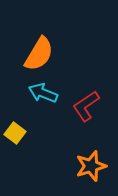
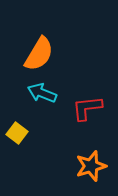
cyan arrow: moved 1 px left
red L-shape: moved 1 px right, 2 px down; rotated 28 degrees clockwise
yellow square: moved 2 px right
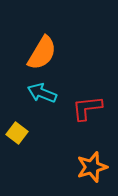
orange semicircle: moved 3 px right, 1 px up
orange star: moved 1 px right, 1 px down
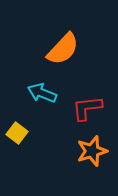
orange semicircle: moved 21 px right, 4 px up; rotated 12 degrees clockwise
orange star: moved 16 px up
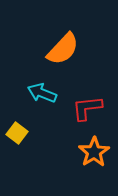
orange star: moved 2 px right, 1 px down; rotated 16 degrees counterclockwise
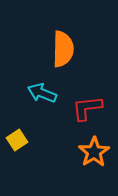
orange semicircle: rotated 42 degrees counterclockwise
yellow square: moved 7 px down; rotated 20 degrees clockwise
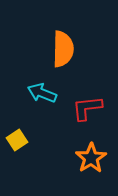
orange star: moved 3 px left, 6 px down
